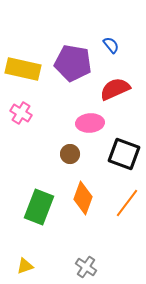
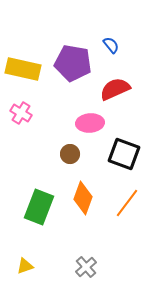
gray cross: rotated 15 degrees clockwise
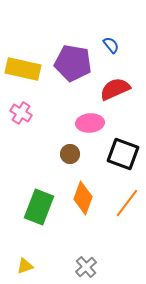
black square: moved 1 px left
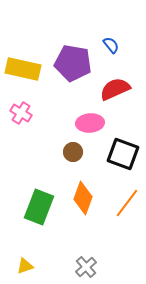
brown circle: moved 3 px right, 2 px up
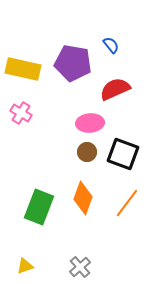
brown circle: moved 14 px right
gray cross: moved 6 px left
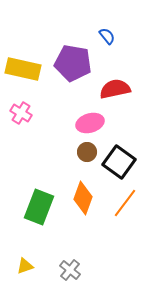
blue semicircle: moved 4 px left, 9 px up
red semicircle: rotated 12 degrees clockwise
pink ellipse: rotated 12 degrees counterclockwise
black square: moved 4 px left, 8 px down; rotated 16 degrees clockwise
orange line: moved 2 px left
gray cross: moved 10 px left, 3 px down; rotated 10 degrees counterclockwise
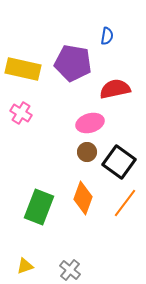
blue semicircle: rotated 48 degrees clockwise
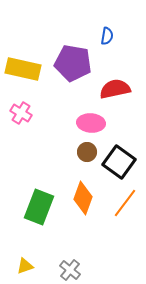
pink ellipse: moved 1 px right; rotated 20 degrees clockwise
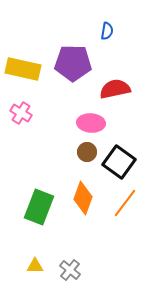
blue semicircle: moved 5 px up
purple pentagon: rotated 9 degrees counterclockwise
yellow triangle: moved 10 px right; rotated 18 degrees clockwise
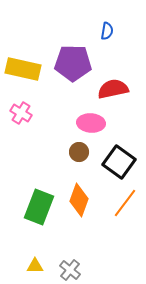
red semicircle: moved 2 px left
brown circle: moved 8 px left
orange diamond: moved 4 px left, 2 px down
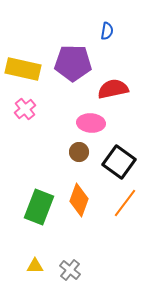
pink cross: moved 4 px right, 4 px up; rotated 20 degrees clockwise
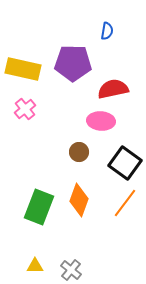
pink ellipse: moved 10 px right, 2 px up
black square: moved 6 px right, 1 px down
gray cross: moved 1 px right
